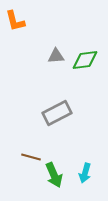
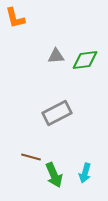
orange L-shape: moved 3 px up
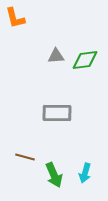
gray rectangle: rotated 28 degrees clockwise
brown line: moved 6 px left
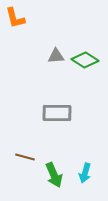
green diamond: rotated 40 degrees clockwise
